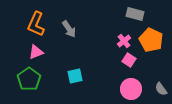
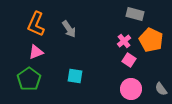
cyan square: rotated 21 degrees clockwise
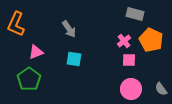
orange L-shape: moved 20 px left
pink square: rotated 32 degrees counterclockwise
cyan square: moved 1 px left, 17 px up
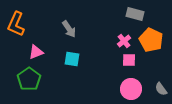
cyan square: moved 2 px left
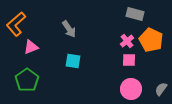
orange L-shape: rotated 25 degrees clockwise
pink cross: moved 3 px right
pink triangle: moved 5 px left, 5 px up
cyan square: moved 1 px right, 2 px down
green pentagon: moved 2 px left, 1 px down
gray semicircle: rotated 72 degrees clockwise
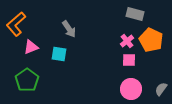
cyan square: moved 14 px left, 7 px up
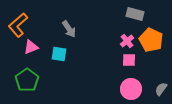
orange L-shape: moved 2 px right, 1 px down
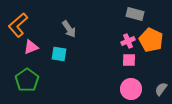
pink cross: moved 1 px right; rotated 16 degrees clockwise
